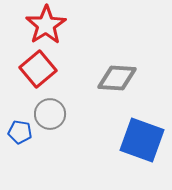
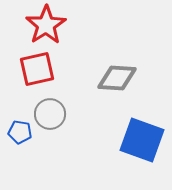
red square: moved 1 px left; rotated 27 degrees clockwise
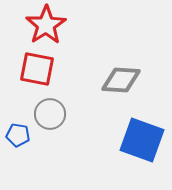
red square: rotated 24 degrees clockwise
gray diamond: moved 4 px right, 2 px down
blue pentagon: moved 2 px left, 3 px down
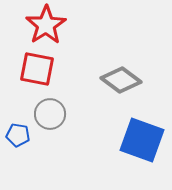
gray diamond: rotated 33 degrees clockwise
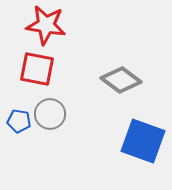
red star: rotated 30 degrees counterclockwise
blue pentagon: moved 1 px right, 14 px up
blue square: moved 1 px right, 1 px down
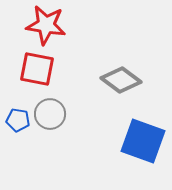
blue pentagon: moved 1 px left, 1 px up
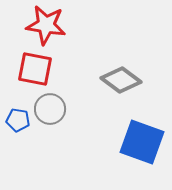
red square: moved 2 px left
gray circle: moved 5 px up
blue square: moved 1 px left, 1 px down
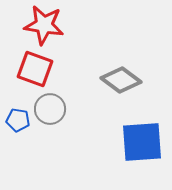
red star: moved 2 px left
red square: rotated 9 degrees clockwise
blue square: rotated 24 degrees counterclockwise
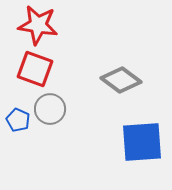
red star: moved 6 px left
blue pentagon: rotated 15 degrees clockwise
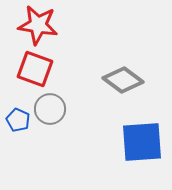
gray diamond: moved 2 px right
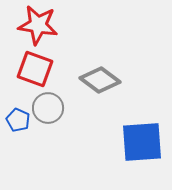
gray diamond: moved 23 px left
gray circle: moved 2 px left, 1 px up
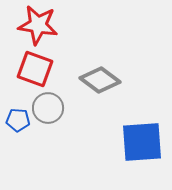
blue pentagon: rotated 20 degrees counterclockwise
